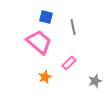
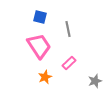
blue square: moved 6 px left
gray line: moved 5 px left, 2 px down
pink trapezoid: moved 4 px down; rotated 16 degrees clockwise
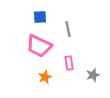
blue square: rotated 16 degrees counterclockwise
pink trapezoid: rotated 148 degrees clockwise
pink rectangle: rotated 56 degrees counterclockwise
gray star: moved 2 px left, 6 px up
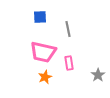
pink trapezoid: moved 4 px right, 6 px down; rotated 12 degrees counterclockwise
gray star: moved 5 px right; rotated 16 degrees counterclockwise
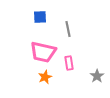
gray star: moved 1 px left, 1 px down
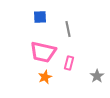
pink rectangle: rotated 24 degrees clockwise
